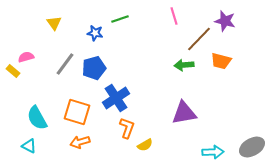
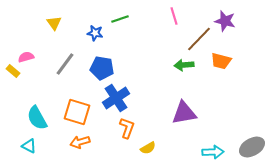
blue pentagon: moved 8 px right; rotated 25 degrees clockwise
yellow semicircle: moved 3 px right, 3 px down
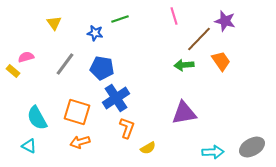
orange trapezoid: rotated 140 degrees counterclockwise
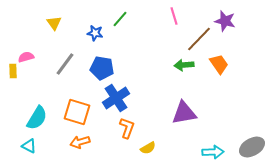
green line: rotated 30 degrees counterclockwise
orange trapezoid: moved 2 px left, 3 px down
yellow rectangle: rotated 48 degrees clockwise
cyan semicircle: rotated 120 degrees counterclockwise
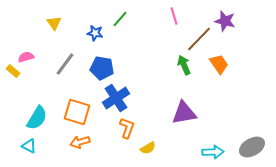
green arrow: rotated 72 degrees clockwise
yellow rectangle: rotated 48 degrees counterclockwise
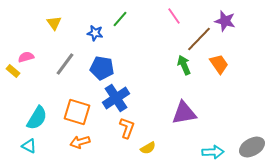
pink line: rotated 18 degrees counterclockwise
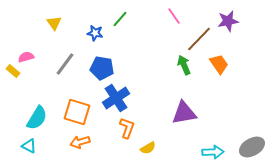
purple star: moved 3 px right; rotated 25 degrees counterclockwise
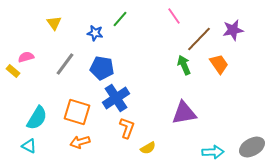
purple star: moved 5 px right, 9 px down
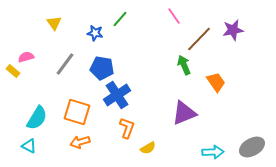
orange trapezoid: moved 3 px left, 18 px down
blue cross: moved 1 px right, 3 px up
purple triangle: rotated 12 degrees counterclockwise
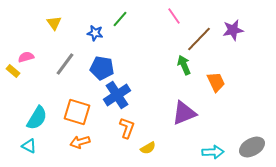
orange trapezoid: rotated 10 degrees clockwise
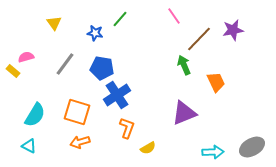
cyan semicircle: moved 2 px left, 3 px up
